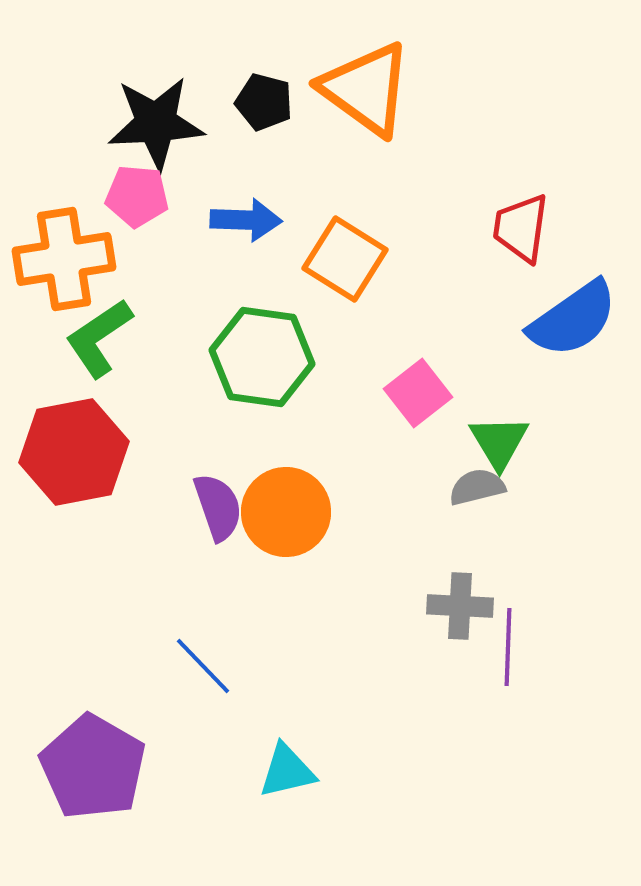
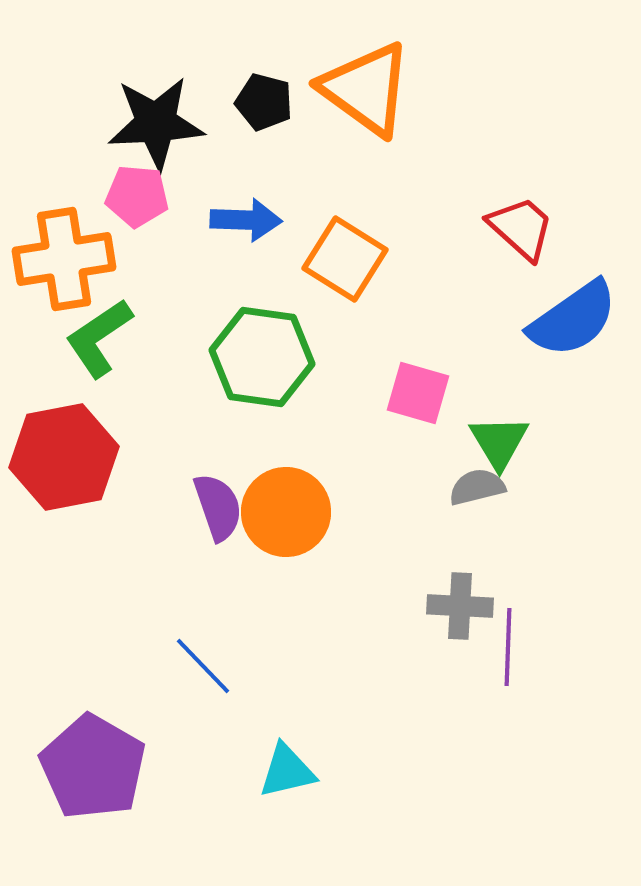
red trapezoid: rotated 124 degrees clockwise
pink square: rotated 36 degrees counterclockwise
red hexagon: moved 10 px left, 5 px down
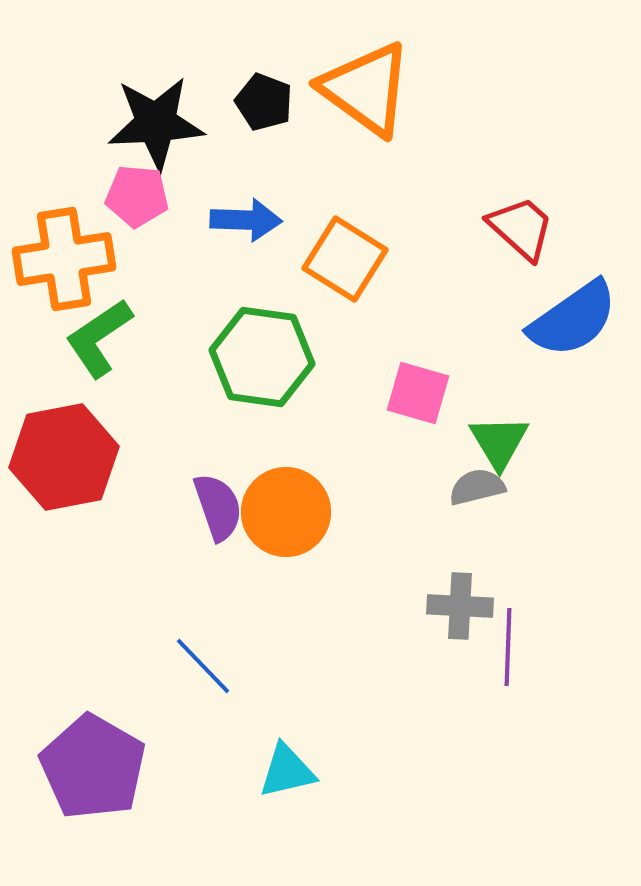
black pentagon: rotated 6 degrees clockwise
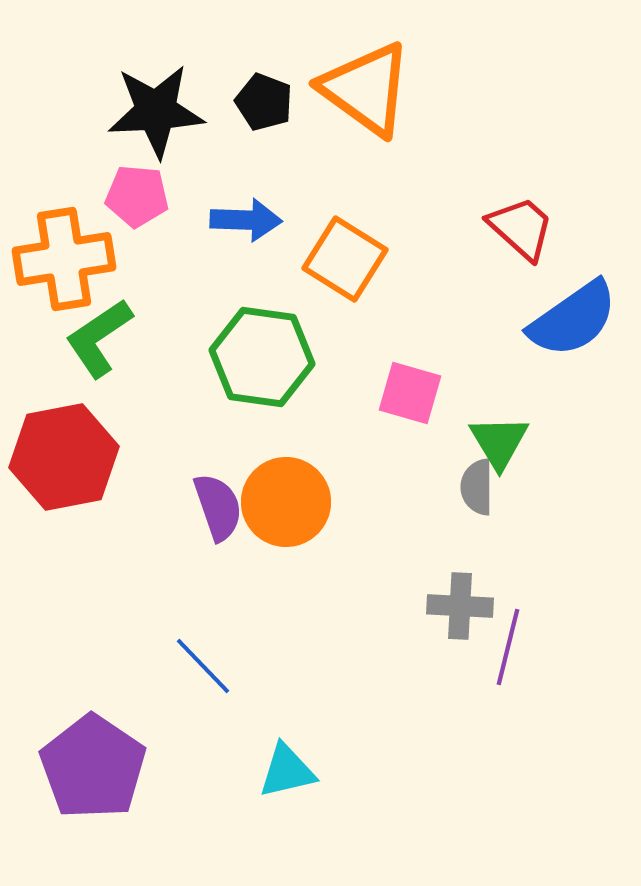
black star: moved 12 px up
pink square: moved 8 px left
gray semicircle: rotated 76 degrees counterclockwise
orange circle: moved 10 px up
purple line: rotated 12 degrees clockwise
purple pentagon: rotated 4 degrees clockwise
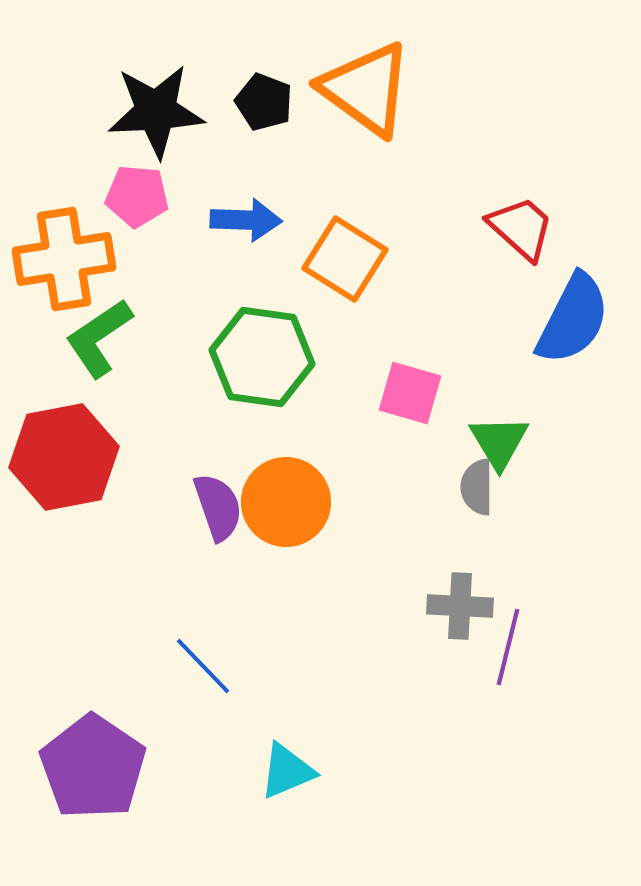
blue semicircle: rotated 28 degrees counterclockwise
cyan triangle: rotated 10 degrees counterclockwise
